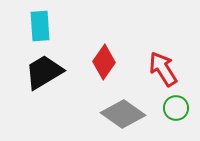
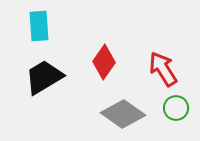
cyan rectangle: moved 1 px left
black trapezoid: moved 5 px down
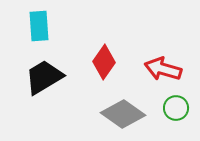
red arrow: rotated 42 degrees counterclockwise
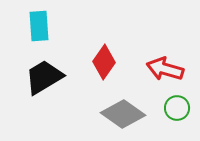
red arrow: moved 2 px right
green circle: moved 1 px right
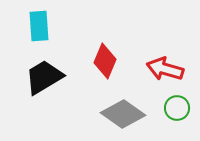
red diamond: moved 1 px right, 1 px up; rotated 12 degrees counterclockwise
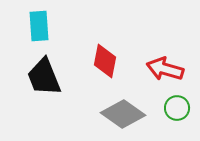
red diamond: rotated 12 degrees counterclockwise
black trapezoid: rotated 81 degrees counterclockwise
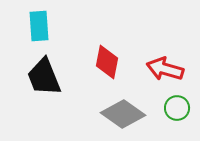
red diamond: moved 2 px right, 1 px down
